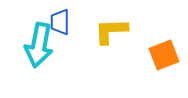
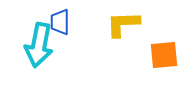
yellow L-shape: moved 12 px right, 7 px up
orange square: rotated 16 degrees clockwise
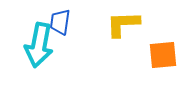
blue trapezoid: rotated 8 degrees clockwise
orange square: moved 1 px left
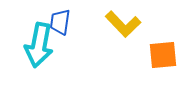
yellow L-shape: rotated 132 degrees counterclockwise
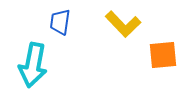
cyan arrow: moved 6 px left, 20 px down
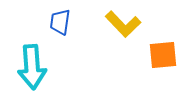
cyan arrow: moved 1 px left, 2 px down; rotated 15 degrees counterclockwise
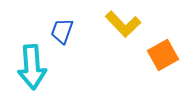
blue trapezoid: moved 2 px right, 9 px down; rotated 12 degrees clockwise
orange square: rotated 24 degrees counterclockwise
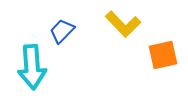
blue trapezoid: rotated 24 degrees clockwise
orange square: rotated 16 degrees clockwise
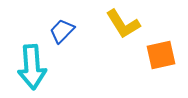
yellow L-shape: rotated 12 degrees clockwise
orange square: moved 2 px left
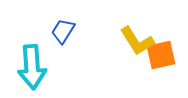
yellow L-shape: moved 14 px right, 17 px down
blue trapezoid: moved 1 px right; rotated 12 degrees counterclockwise
